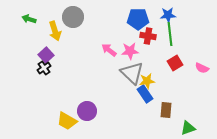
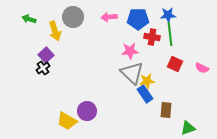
red cross: moved 4 px right, 1 px down
pink arrow: moved 33 px up; rotated 42 degrees counterclockwise
red square: moved 1 px down; rotated 35 degrees counterclockwise
black cross: moved 1 px left
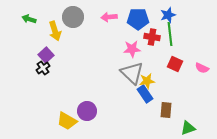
blue star: rotated 14 degrees counterclockwise
pink star: moved 2 px right, 2 px up
